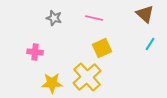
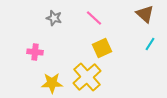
pink line: rotated 30 degrees clockwise
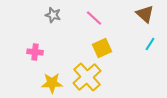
gray star: moved 1 px left, 3 px up
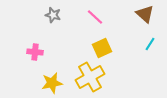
pink line: moved 1 px right, 1 px up
yellow cross: moved 3 px right; rotated 12 degrees clockwise
yellow star: rotated 10 degrees counterclockwise
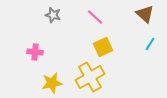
yellow square: moved 1 px right, 1 px up
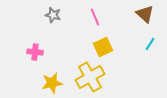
pink line: rotated 24 degrees clockwise
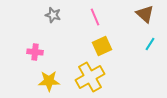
yellow square: moved 1 px left, 1 px up
yellow star: moved 3 px left, 2 px up; rotated 10 degrees clockwise
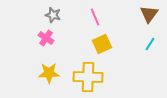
brown triangle: moved 4 px right; rotated 24 degrees clockwise
yellow square: moved 2 px up
pink cross: moved 11 px right, 14 px up; rotated 28 degrees clockwise
yellow cross: moved 2 px left; rotated 32 degrees clockwise
yellow star: moved 8 px up
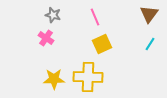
yellow star: moved 5 px right, 6 px down
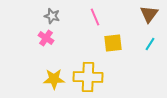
gray star: moved 1 px left, 1 px down
yellow square: moved 11 px right, 1 px up; rotated 18 degrees clockwise
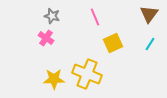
yellow square: rotated 18 degrees counterclockwise
yellow cross: moved 1 px left, 3 px up; rotated 20 degrees clockwise
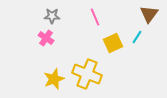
gray star: rotated 14 degrees counterclockwise
cyan line: moved 13 px left, 7 px up
yellow star: rotated 20 degrees counterclockwise
